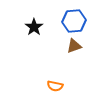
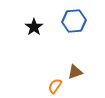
brown triangle: moved 1 px right, 26 px down
orange semicircle: rotated 112 degrees clockwise
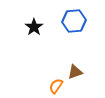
orange semicircle: moved 1 px right
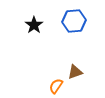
black star: moved 2 px up
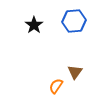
brown triangle: rotated 35 degrees counterclockwise
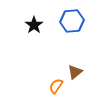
blue hexagon: moved 2 px left
brown triangle: rotated 14 degrees clockwise
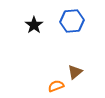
orange semicircle: rotated 35 degrees clockwise
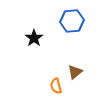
black star: moved 13 px down
orange semicircle: rotated 84 degrees counterclockwise
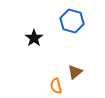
blue hexagon: rotated 20 degrees clockwise
